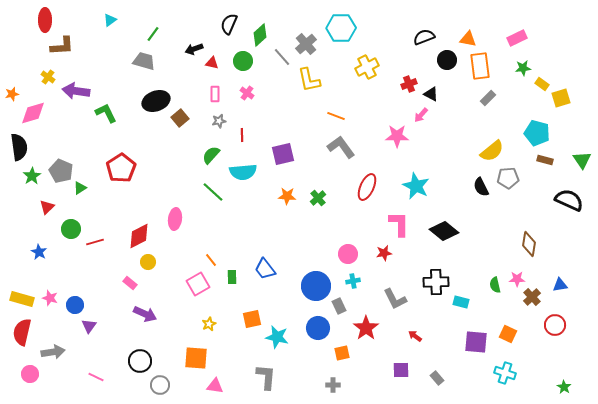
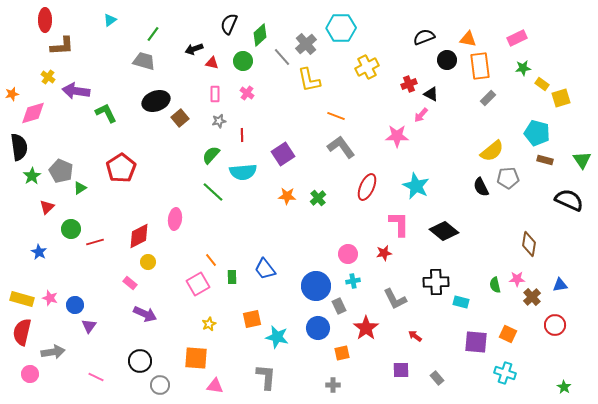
purple square at (283, 154): rotated 20 degrees counterclockwise
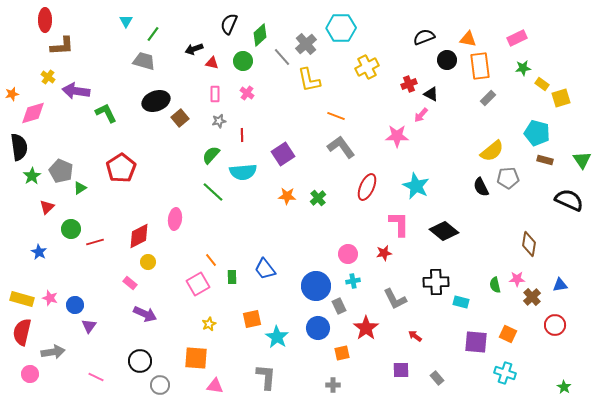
cyan triangle at (110, 20): moved 16 px right, 1 px down; rotated 24 degrees counterclockwise
cyan star at (277, 337): rotated 20 degrees clockwise
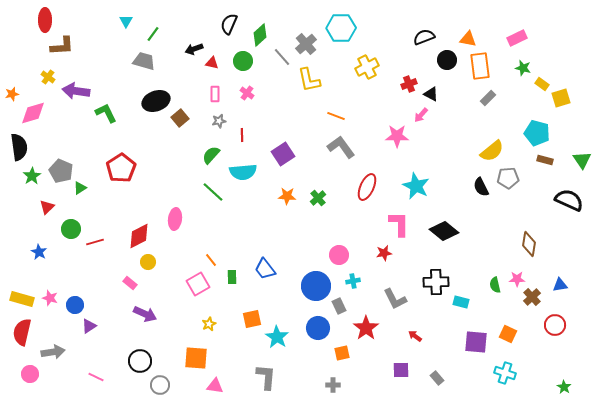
green star at (523, 68): rotated 21 degrees clockwise
pink circle at (348, 254): moved 9 px left, 1 px down
purple triangle at (89, 326): rotated 21 degrees clockwise
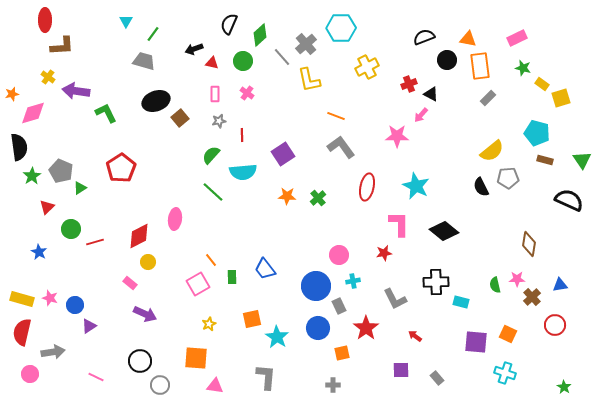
red ellipse at (367, 187): rotated 12 degrees counterclockwise
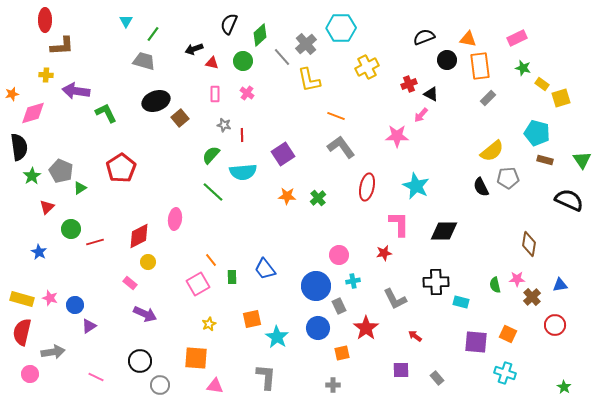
yellow cross at (48, 77): moved 2 px left, 2 px up; rotated 32 degrees counterclockwise
gray star at (219, 121): moved 5 px right, 4 px down; rotated 24 degrees clockwise
black diamond at (444, 231): rotated 40 degrees counterclockwise
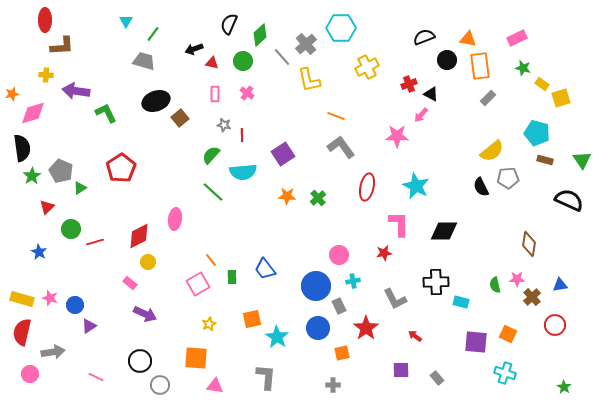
black semicircle at (19, 147): moved 3 px right, 1 px down
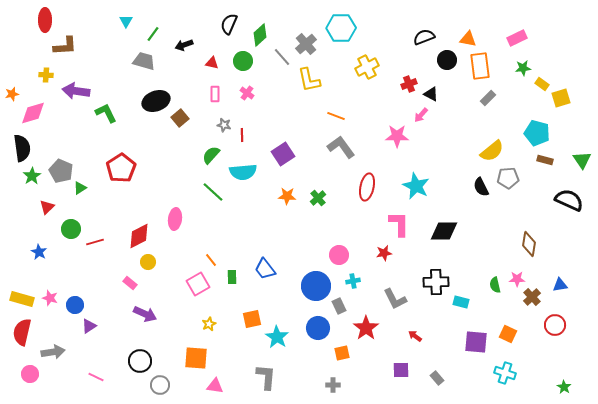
brown L-shape at (62, 46): moved 3 px right
black arrow at (194, 49): moved 10 px left, 4 px up
green star at (523, 68): rotated 21 degrees counterclockwise
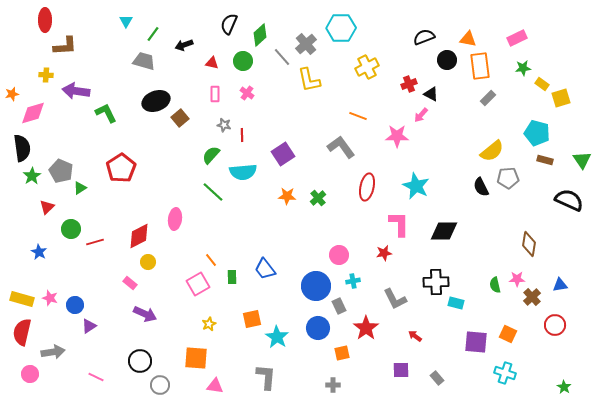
orange line at (336, 116): moved 22 px right
cyan rectangle at (461, 302): moved 5 px left, 1 px down
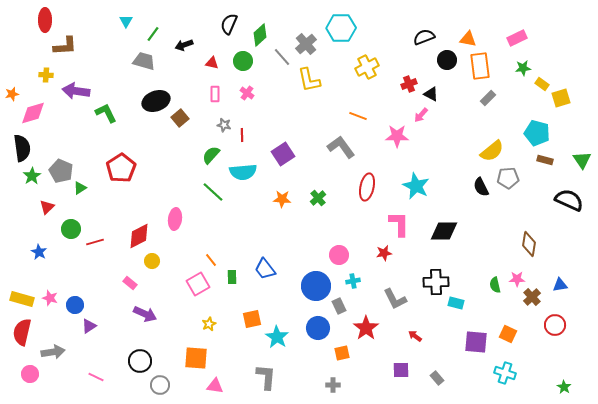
orange star at (287, 196): moved 5 px left, 3 px down
yellow circle at (148, 262): moved 4 px right, 1 px up
